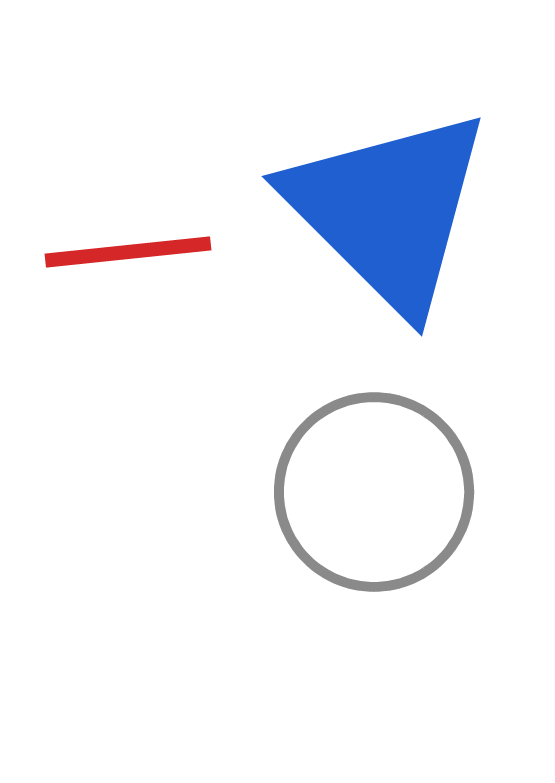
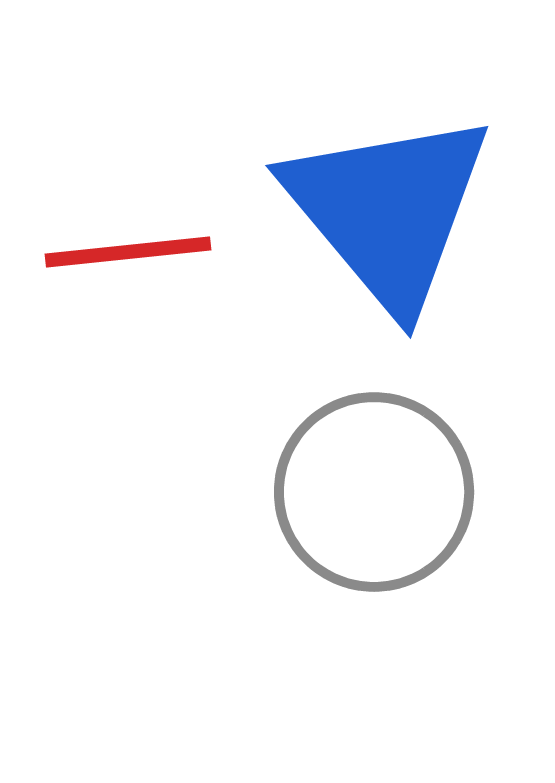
blue triangle: rotated 5 degrees clockwise
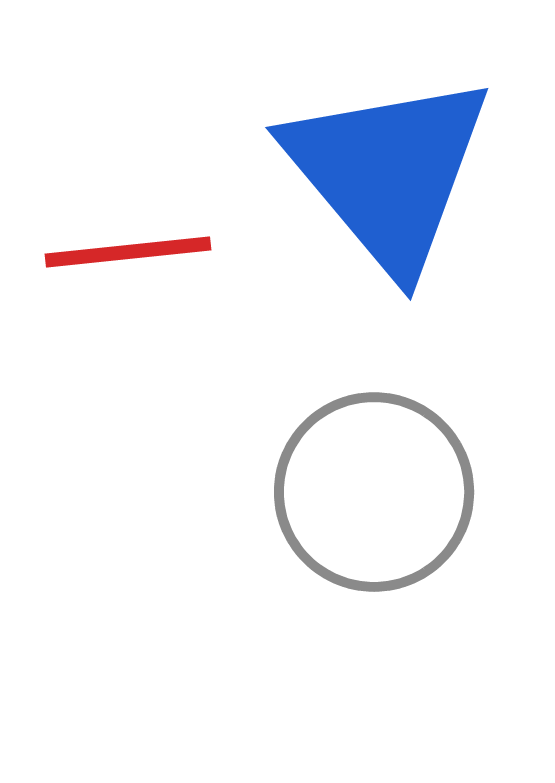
blue triangle: moved 38 px up
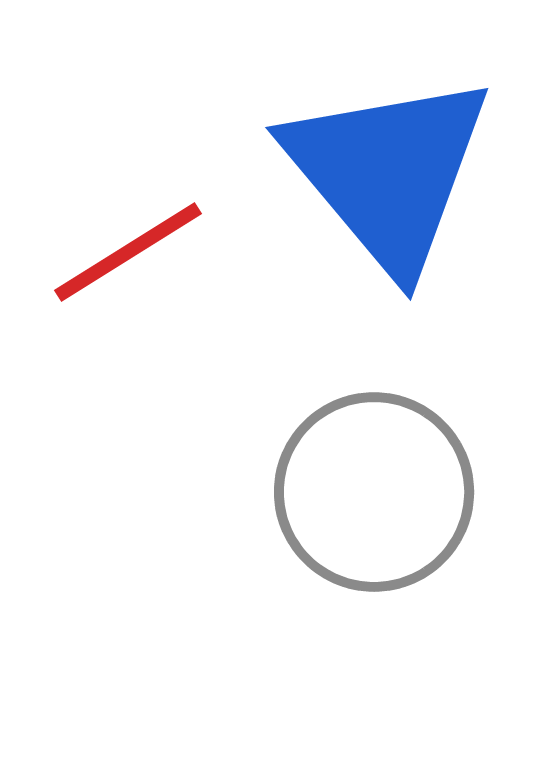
red line: rotated 26 degrees counterclockwise
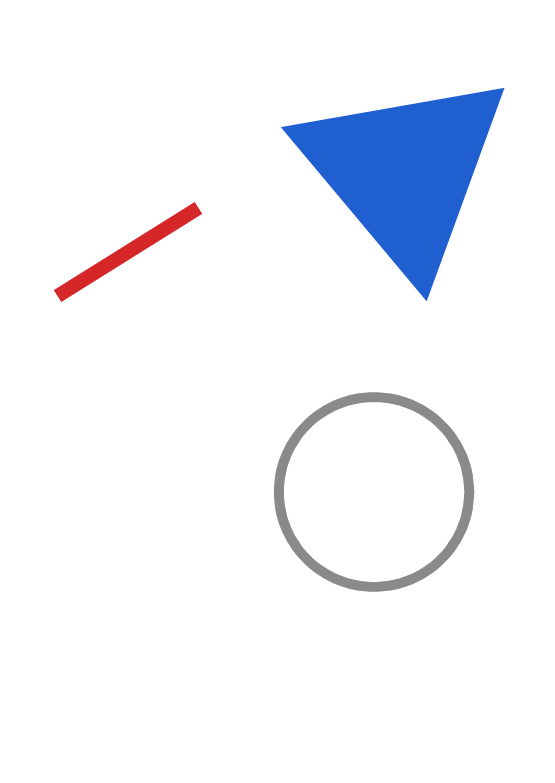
blue triangle: moved 16 px right
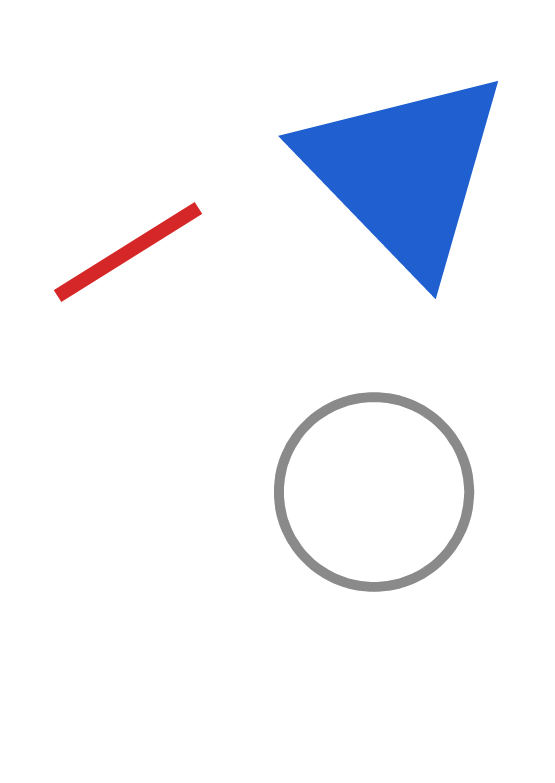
blue triangle: rotated 4 degrees counterclockwise
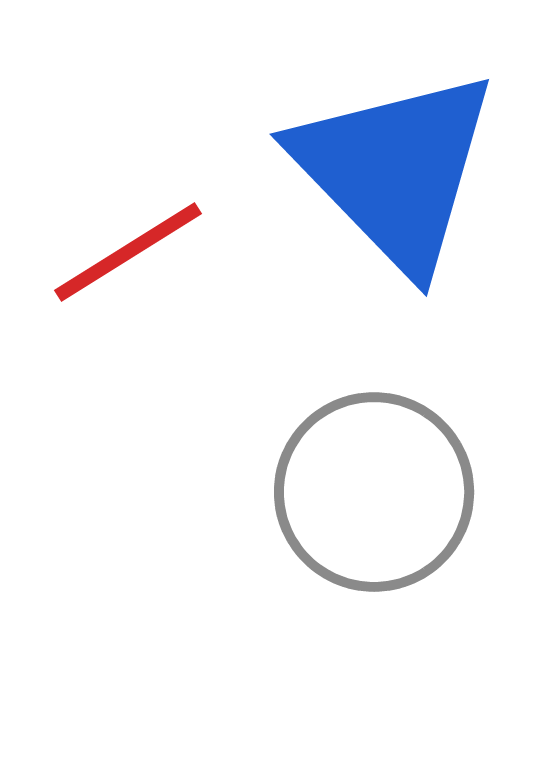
blue triangle: moved 9 px left, 2 px up
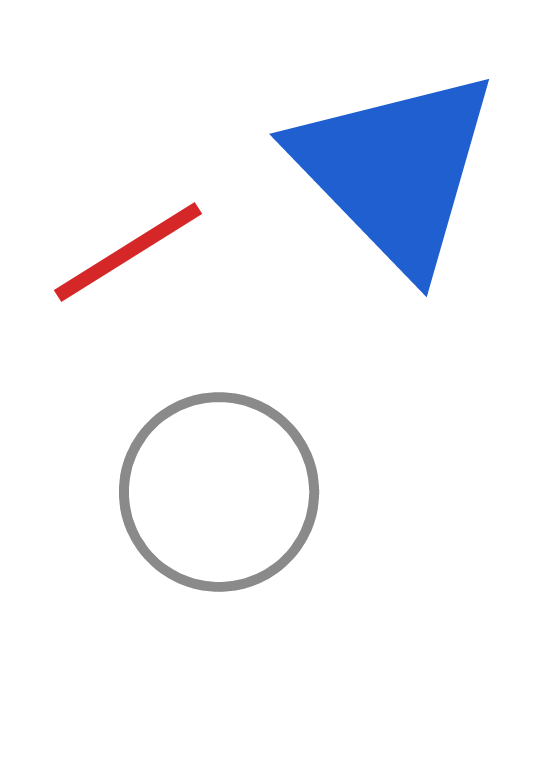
gray circle: moved 155 px left
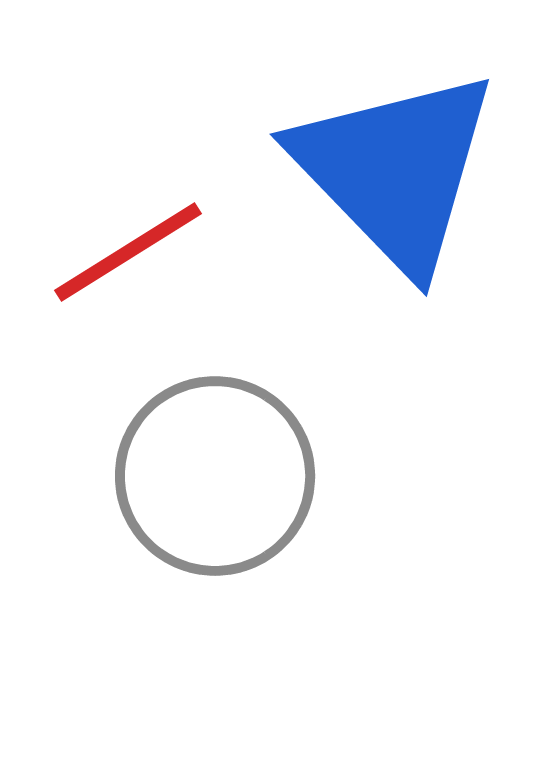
gray circle: moved 4 px left, 16 px up
